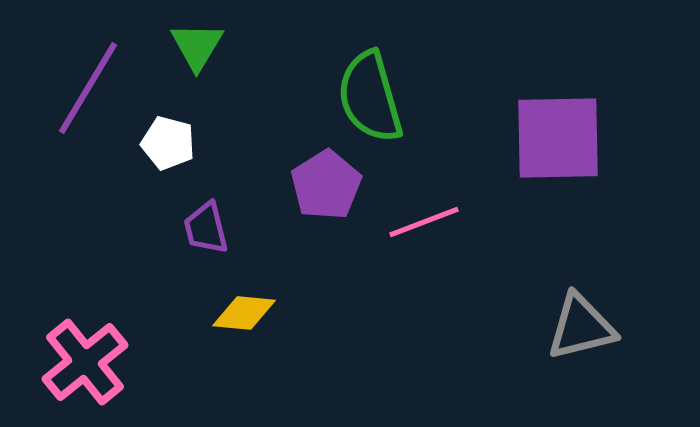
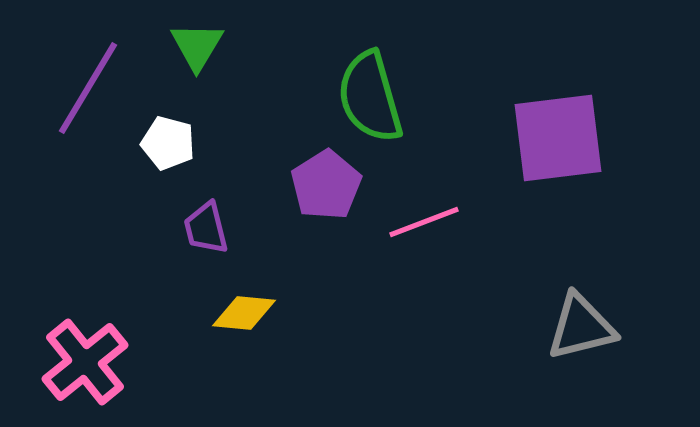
purple square: rotated 6 degrees counterclockwise
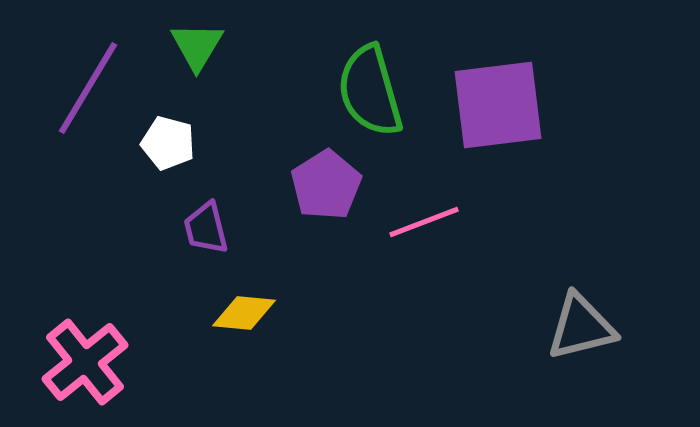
green semicircle: moved 6 px up
purple square: moved 60 px left, 33 px up
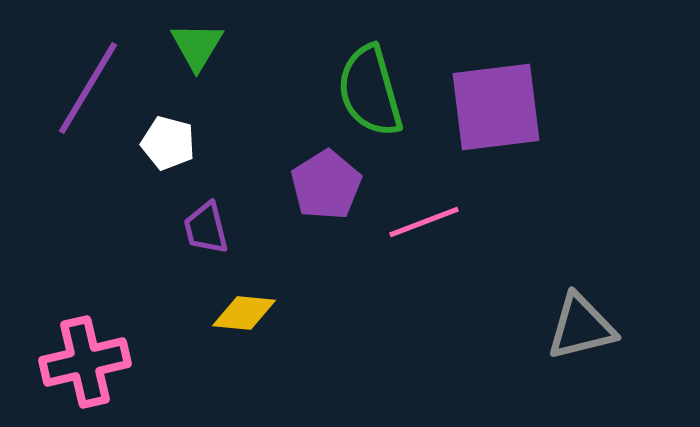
purple square: moved 2 px left, 2 px down
pink cross: rotated 26 degrees clockwise
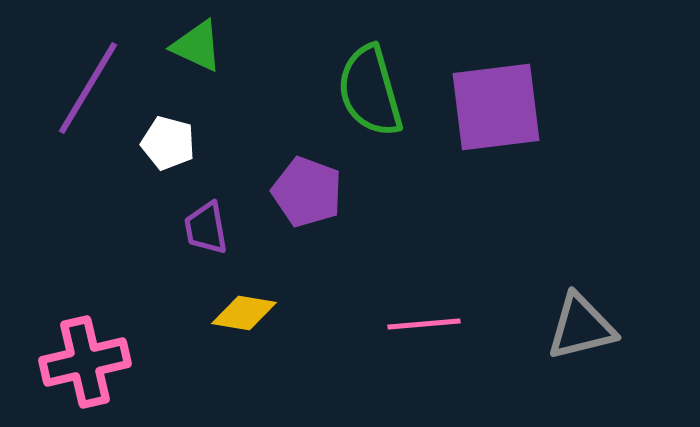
green triangle: rotated 36 degrees counterclockwise
purple pentagon: moved 19 px left, 7 px down; rotated 20 degrees counterclockwise
pink line: moved 102 px down; rotated 16 degrees clockwise
purple trapezoid: rotated 4 degrees clockwise
yellow diamond: rotated 4 degrees clockwise
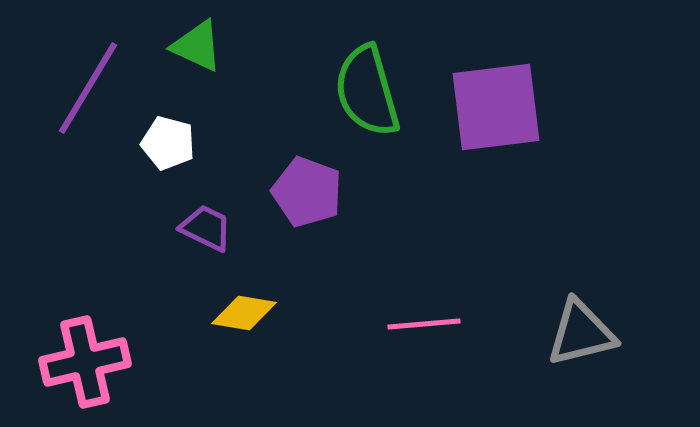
green semicircle: moved 3 px left
purple trapezoid: rotated 126 degrees clockwise
gray triangle: moved 6 px down
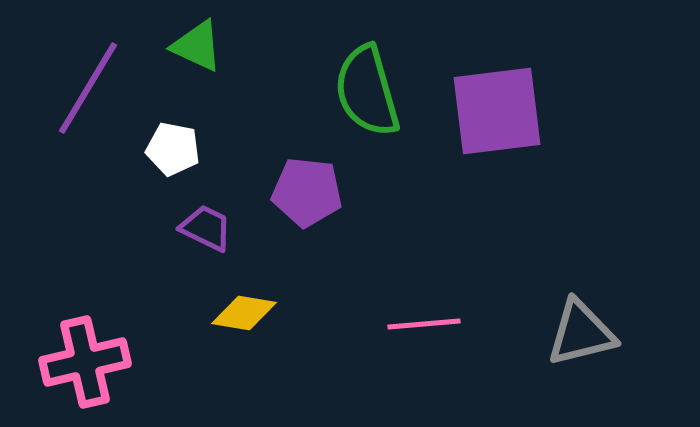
purple square: moved 1 px right, 4 px down
white pentagon: moved 5 px right, 6 px down; rotated 4 degrees counterclockwise
purple pentagon: rotated 14 degrees counterclockwise
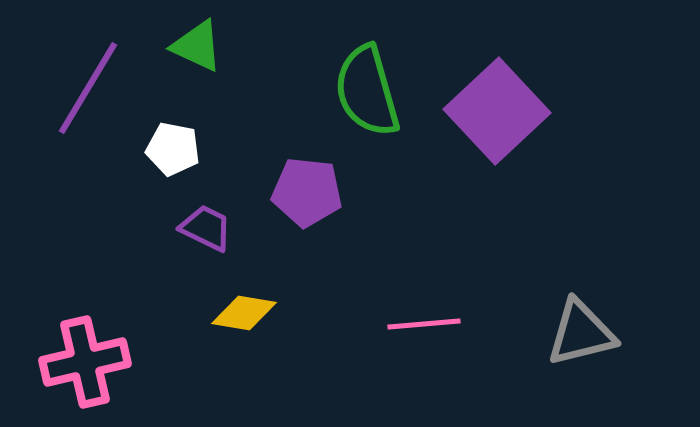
purple square: rotated 36 degrees counterclockwise
